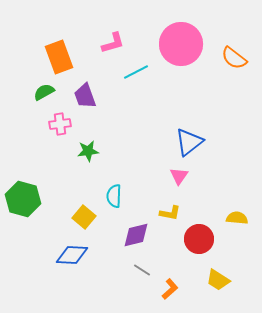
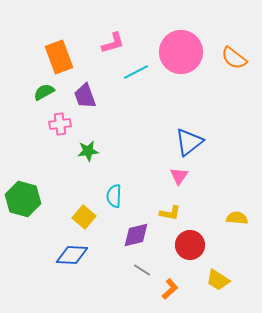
pink circle: moved 8 px down
red circle: moved 9 px left, 6 px down
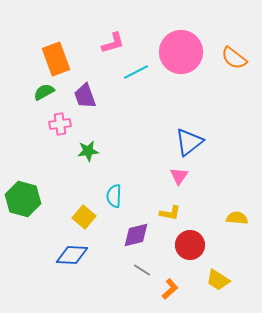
orange rectangle: moved 3 px left, 2 px down
